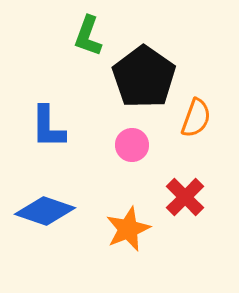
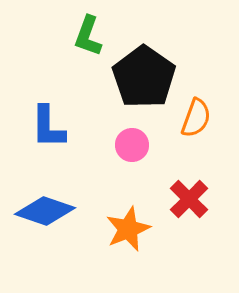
red cross: moved 4 px right, 2 px down
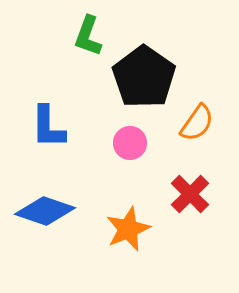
orange semicircle: moved 1 px right, 5 px down; rotated 15 degrees clockwise
pink circle: moved 2 px left, 2 px up
red cross: moved 1 px right, 5 px up
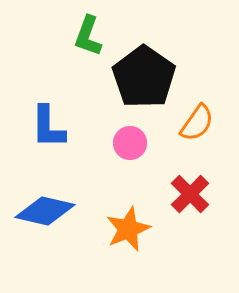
blue diamond: rotated 6 degrees counterclockwise
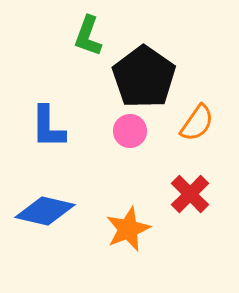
pink circle: moved 12 px up
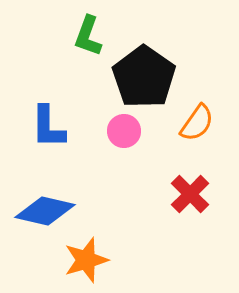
pink circle: moved 6 px left
orange star: moved 42 px left, 31 px down; rotated 6 degrees clockwise
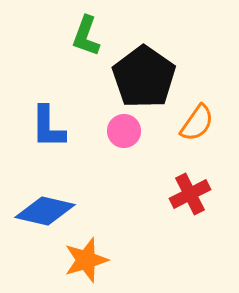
green L-shape: moved 2 px left
red cross: rotated 18 degrees clockwise
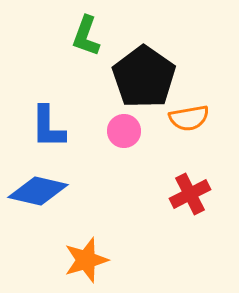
orange semicircle: moved 8 px left, 5 px up; rotated 45 degrees clockwise
blue diamond: moved 7 px left, 20 px up
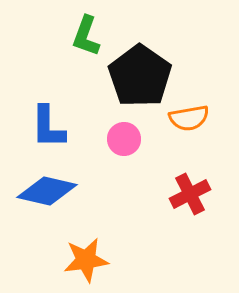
black pentagon: moved 4 px left, 1 px up
pink circle: moved 8 px down
blue diamond: moved 9 px right
orange star: rotated 9 degrees clockwise
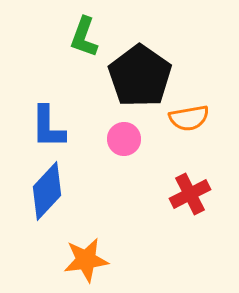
green L-shape: moved 2 px left, 1 px down
blue diamond: rotated 60 degrees counterclockwise
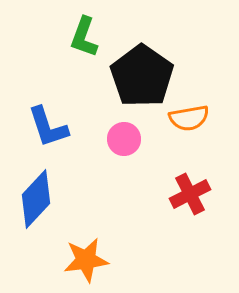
black pentagon: moved 2 px right
blue L-shape: rotated 18 degrees counterclockwise
blue diamond: moved 11 px left, 8 px down
